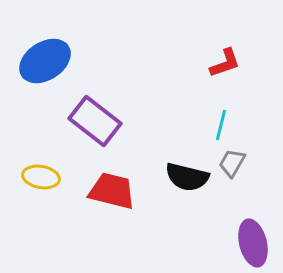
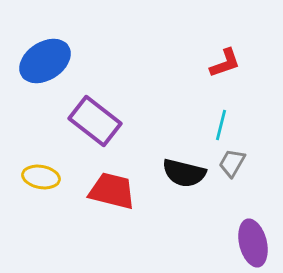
black semicircle: moved 3 px left, 4 px up
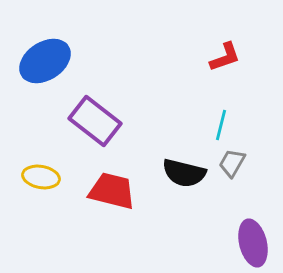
red L-shape: moved 6 px up
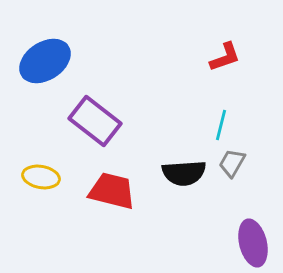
black semicircle: rotated 18 degrees counterclockwise
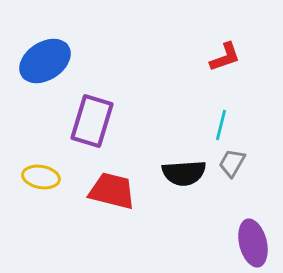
purple rectangle: moved 3 px left; rotated 69 degrees clockwise
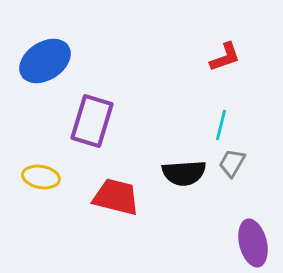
red trapezoid: moved 4 px right, 6 px down
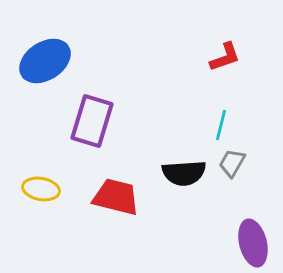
yellow ellipse: moved 12 px down
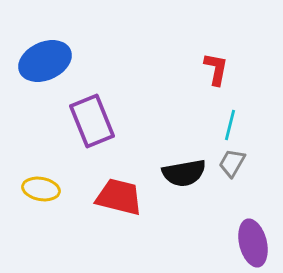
red L-shape: moved 9 px left, 12 px down; rotated 60 degrees counterclockwise
blue ellipse: rotated 9 degrees clockwise
purple rectangle: rotated 39 degrees counterclockwise
cyan line: moved 9 px right
black semicircle: rotated 6 degrees counterclockwise
red trapezoid: moved 3 px right
